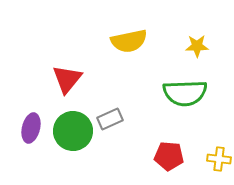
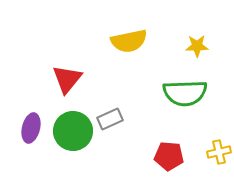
yellow cross: moved 7 px up; rotated 20 degrees counterclockwise
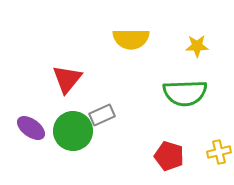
yellow semicircle: moved 2 px right, 2 px up; rotated 12 degrees clockwise
gray rectangle: moved 8 px left, 4 px up
purple ellipse: rotated 68 degrees counterclockwise
red pentagon: rotated 12 degrees clockwise
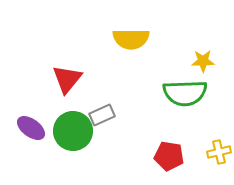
yellow star: moved 6 px right, 15 px down
red pentagon: rotated 8 degrees counterclockwise
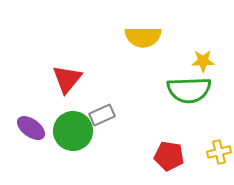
yellow semicircle: moved 12 px right, 2 px up
green semicircle: moved 4 px right, 3 px up
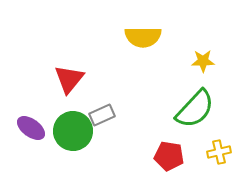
red triangle: moved 2 px right
green semicircle: moved 6 px right, 19 px down; rotated 45 degrees counterclockwise
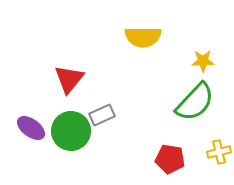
green semicircle: moved 7 px up
green circle: moved 2 px left
red pentagon: moved 1 px right, 3 px down
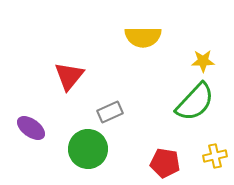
red triangle: moved 3 px up
gray rectangle: moved 8 px right, 3 px up
green circle: moved 17 px right, 18 px down
yellow cross: moved 4 px left, 4 px down
red pentagon: moved 5 px left, 4 px down
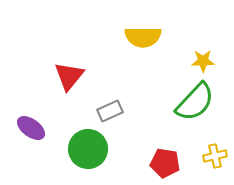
gray rectangle: moved 1 px up
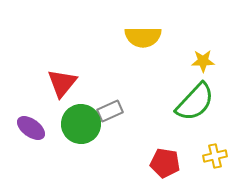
red triangle: moved 7 px left, 7 px down
green circle: moved 7 px left, 25 px up
